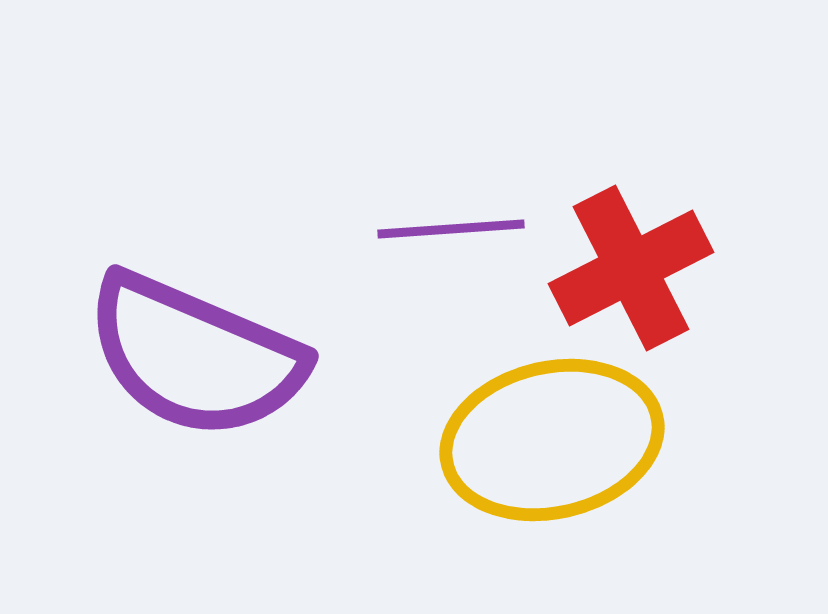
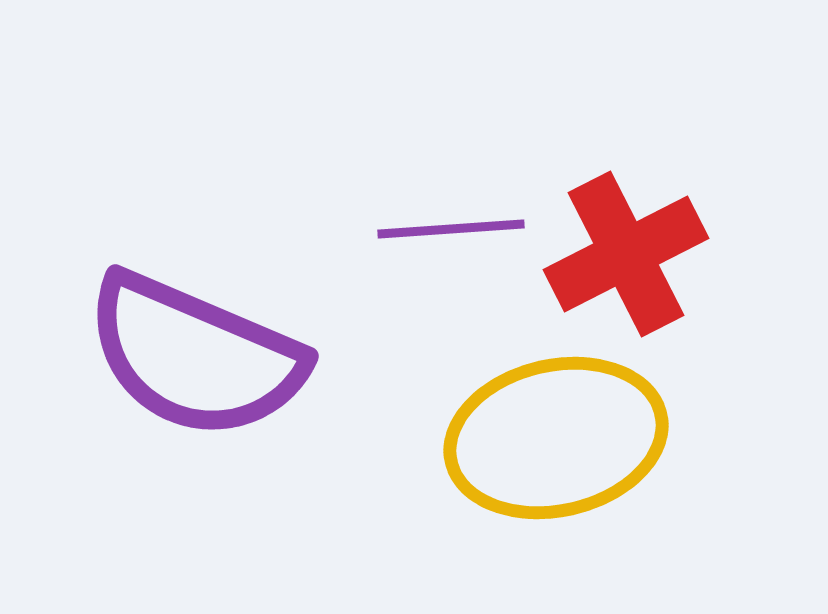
red cross: moved 5 px left, 14 px up
yellow ellipse: moved 4 px right, 2 px up
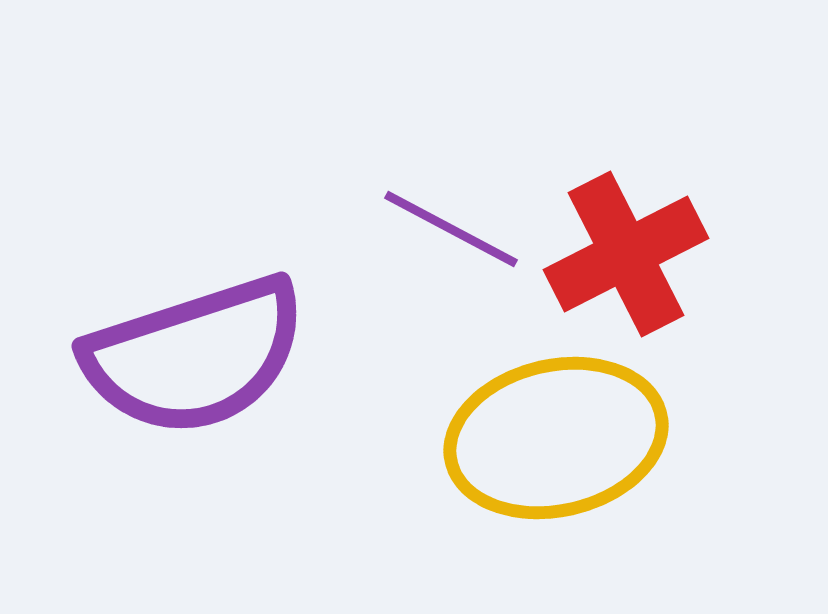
purple line: rotated 32 degrees clockwise
purple semicircle: rotated 41 degrees counterclockwise
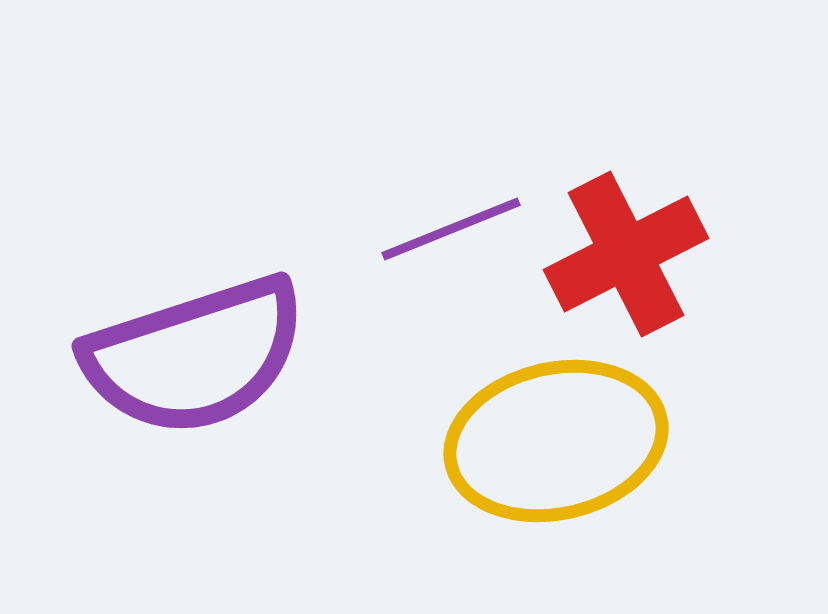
purple line: rotated 50 degrees counterclockwise
yellow ellipse: moved 3 px down
